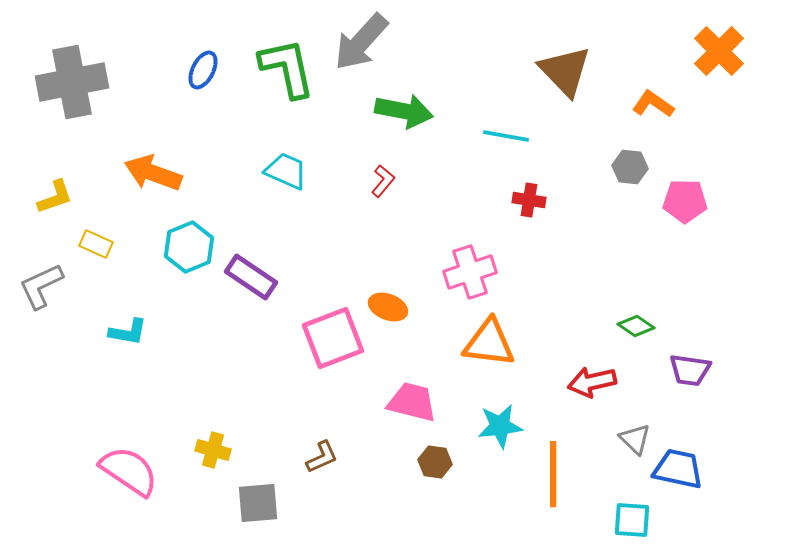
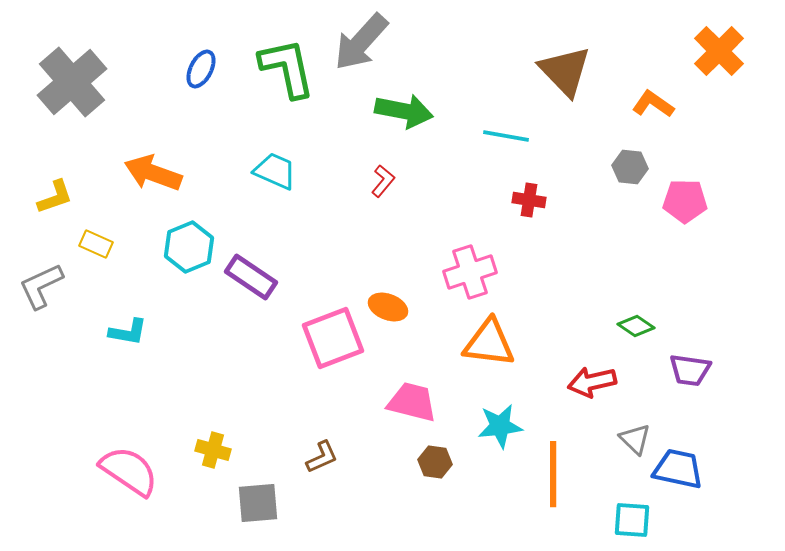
blue ellipse: moved 2 px left, 1 px up
gray cross: rotated 30 degrees counterclockwise
cyan trapezoid: moved 11 px left
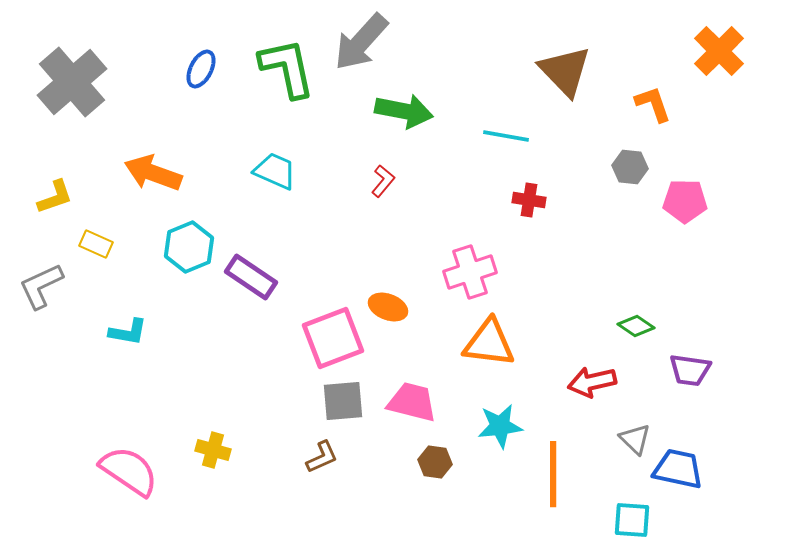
orange L-shape: rotated 36 degrees clockwise
gray square: moved 85 px right, 102 px up
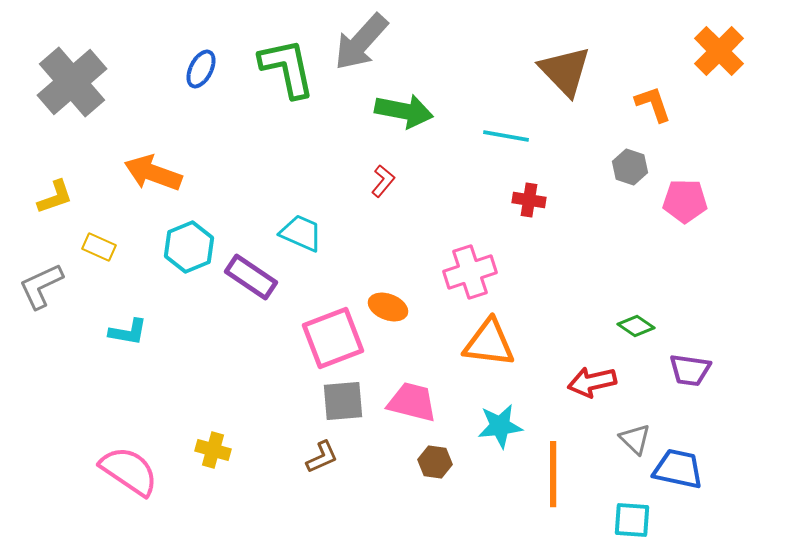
gray hexagon: rotated 12 degrees clockwise
cyan trapezoid: moved 26 px right, 62 px down
yellow rectangle: moved 3 px right, 3 px down
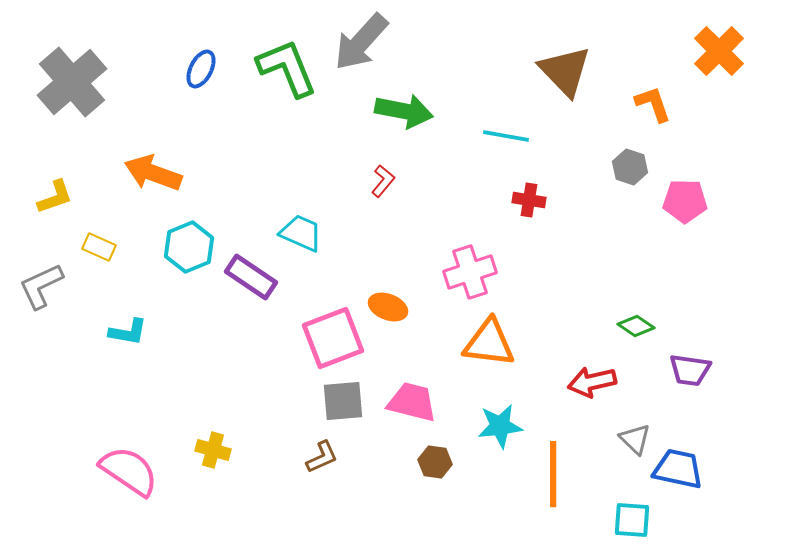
green L-shape: rotated 10 degrees counterclockwise
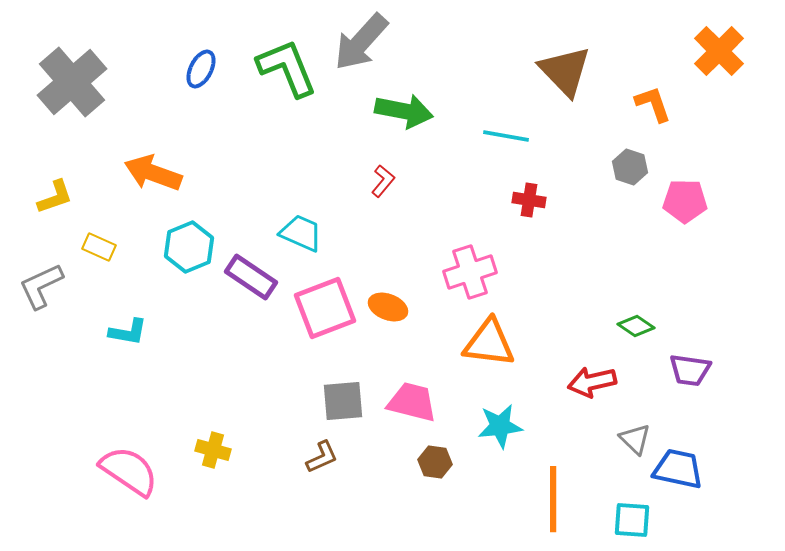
pink square: moved 8 px left, 30 px up
orange line: moved 25 px down
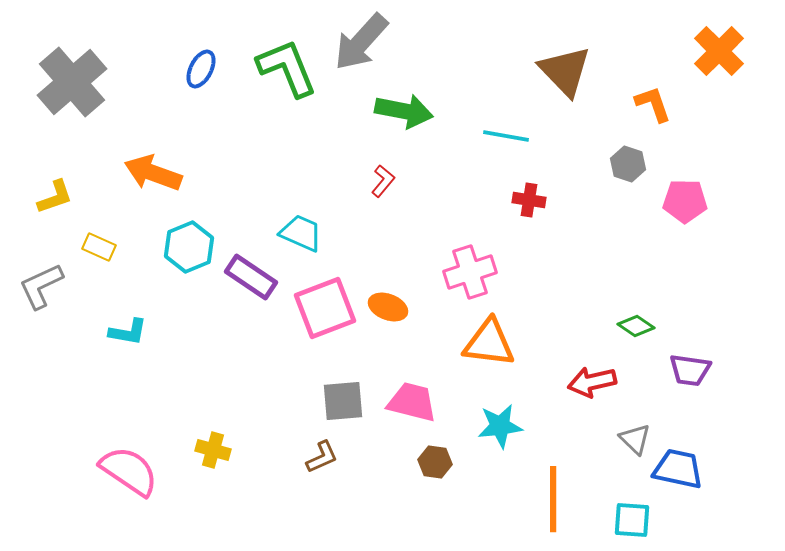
gray hexagon: moved 2 px left, 3 px up
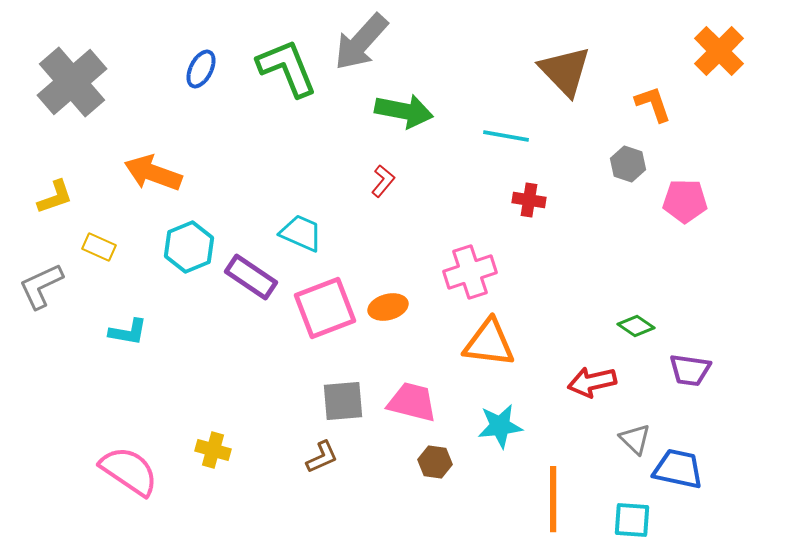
orange ellipse: rotated 36 degrees counterclockwise
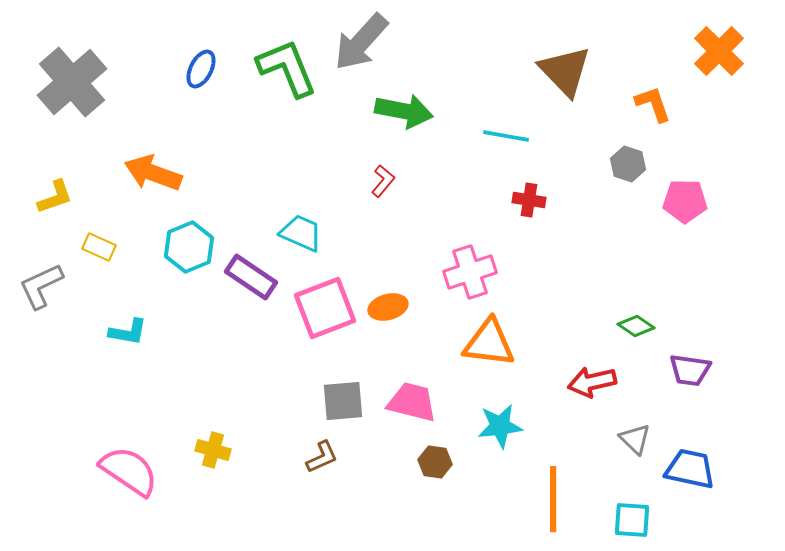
blue trapezoid: moved 12 px right
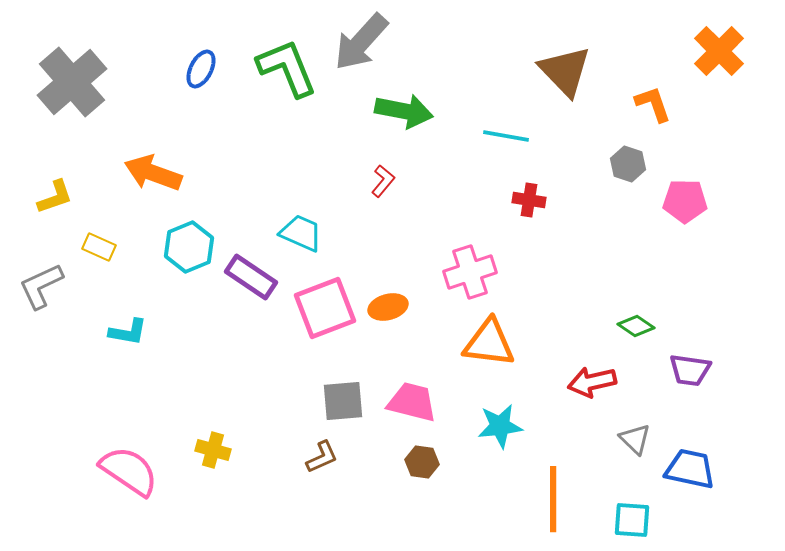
brown hexagon: moved 13 px left
